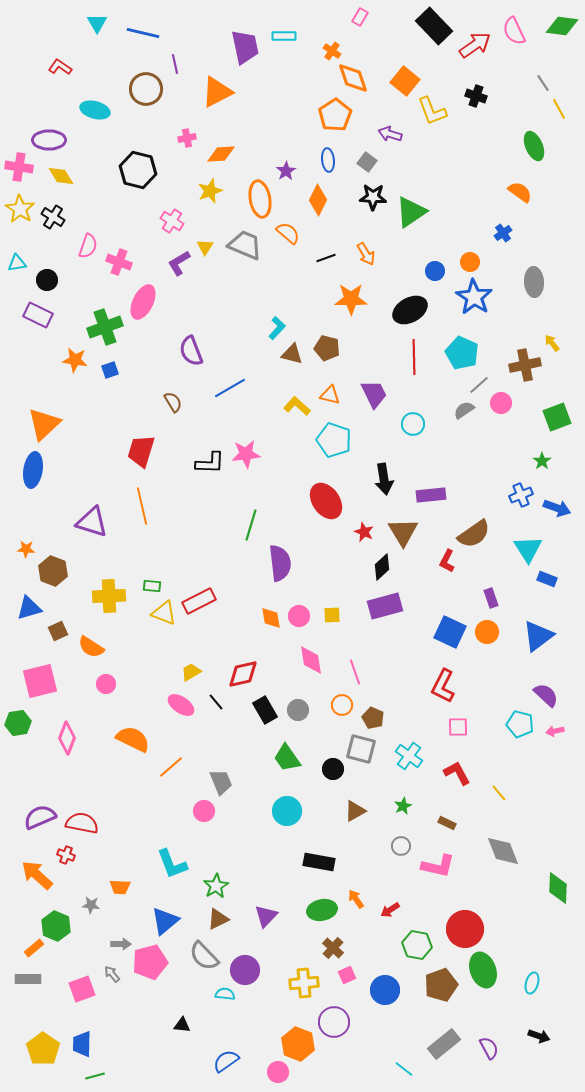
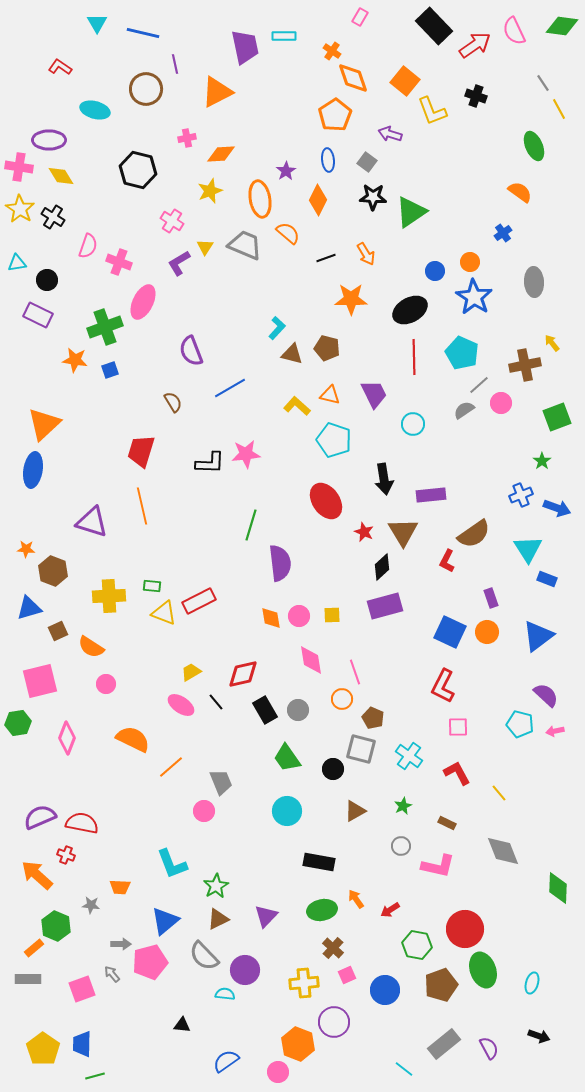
orange circle at (342, 705): moved 6 px up
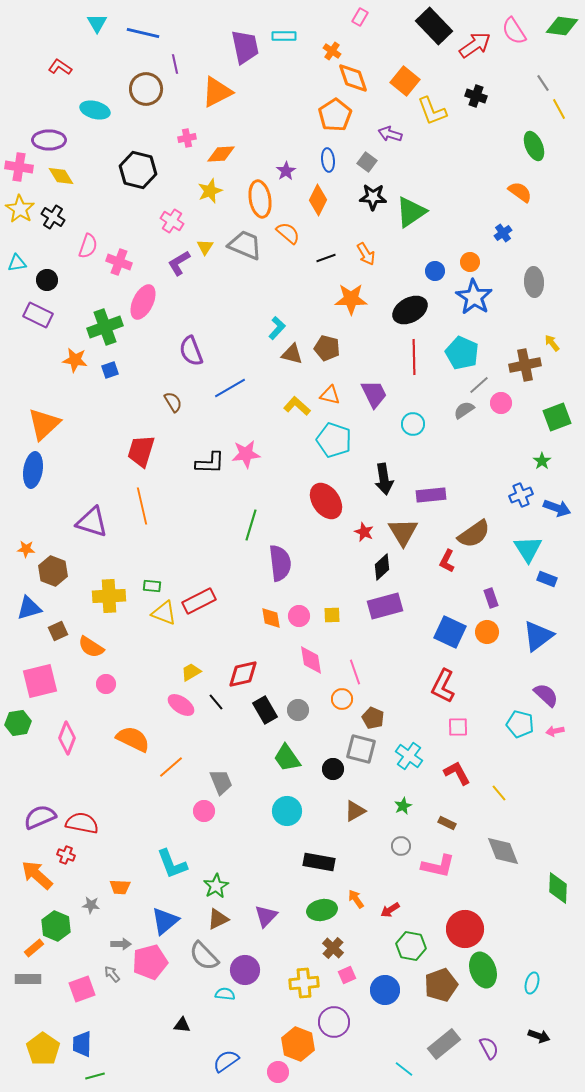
pink semicircle at (514, 31): rotated 8 degrees counterclockwise
green hexagon at (417, 945): moved 6 px left, 1 px down
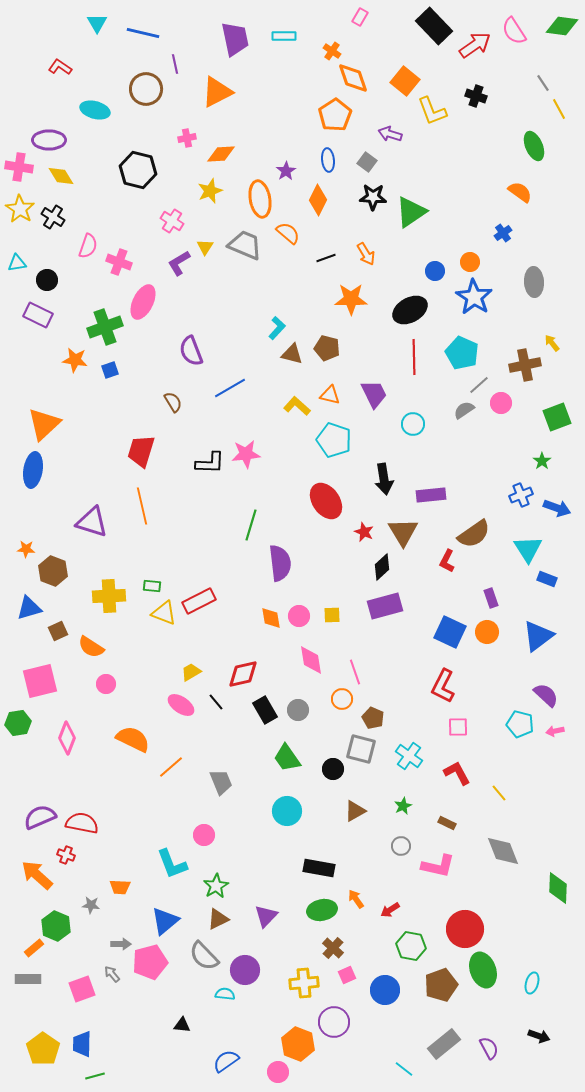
purple trapezoid at (245, 47): moved 10 px left, 8 px up
pink circle at (204, 811): moved 24 px down
black rectangle at (319, 862): moved 6 px down
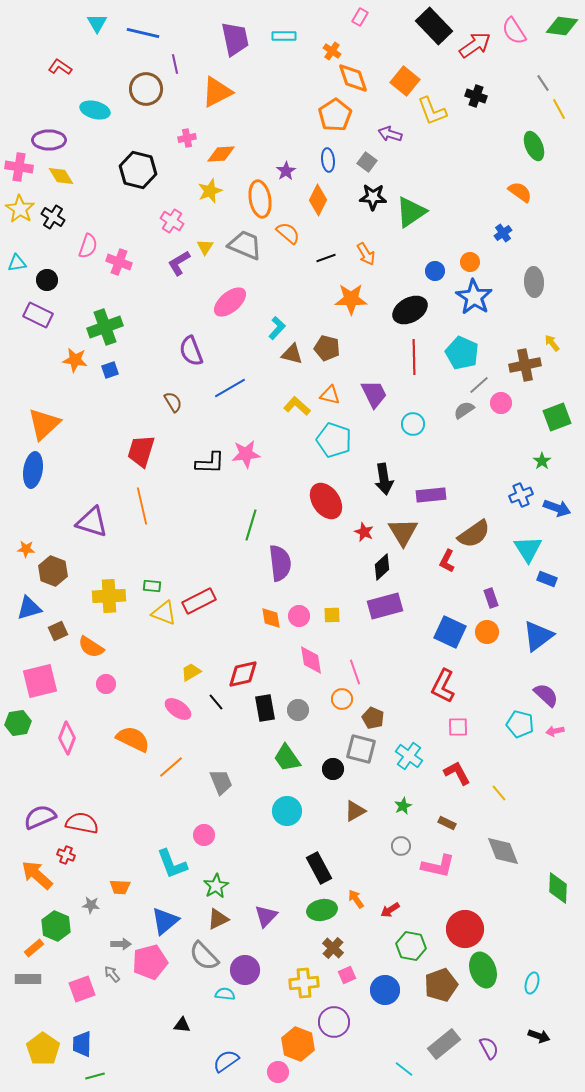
pink ellipse at (143, 302): moved 87 px right; rotated 24 degrees clockwise
pink ellipse at (181, 705): moved 3 px left, 4 px down
black rectangle at (265, 710): moved 2 px up; rotated 20 degrees clockwise
black rectangle at (319, 868): rotated 52 degrees clockwise
